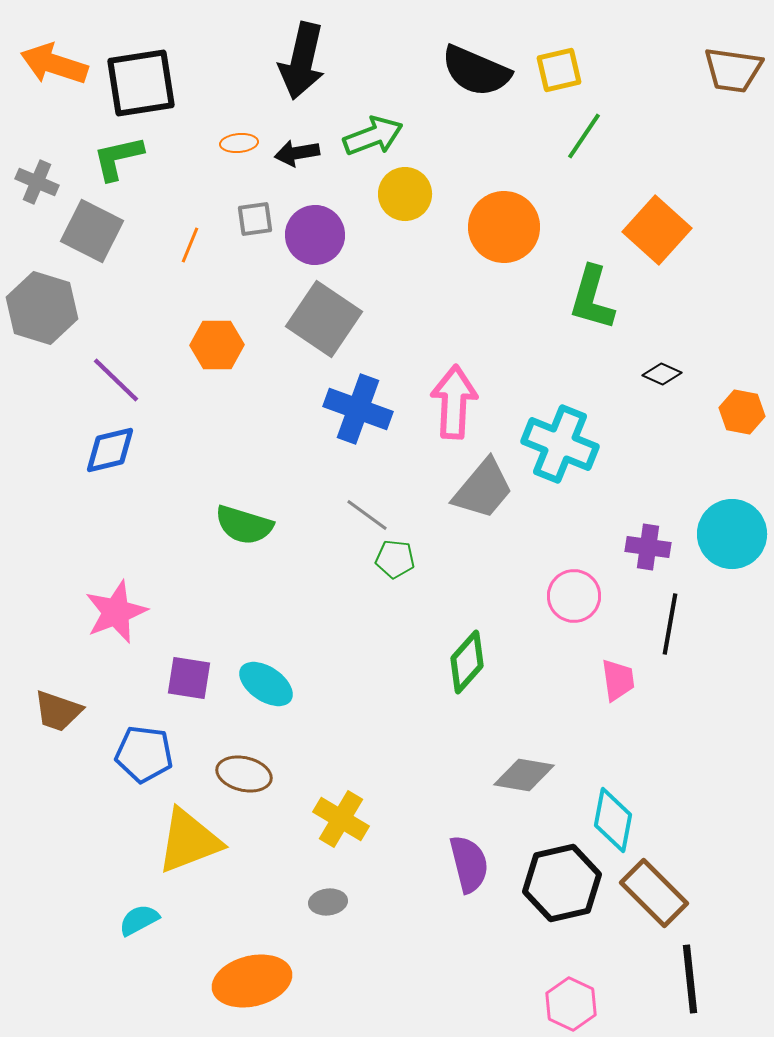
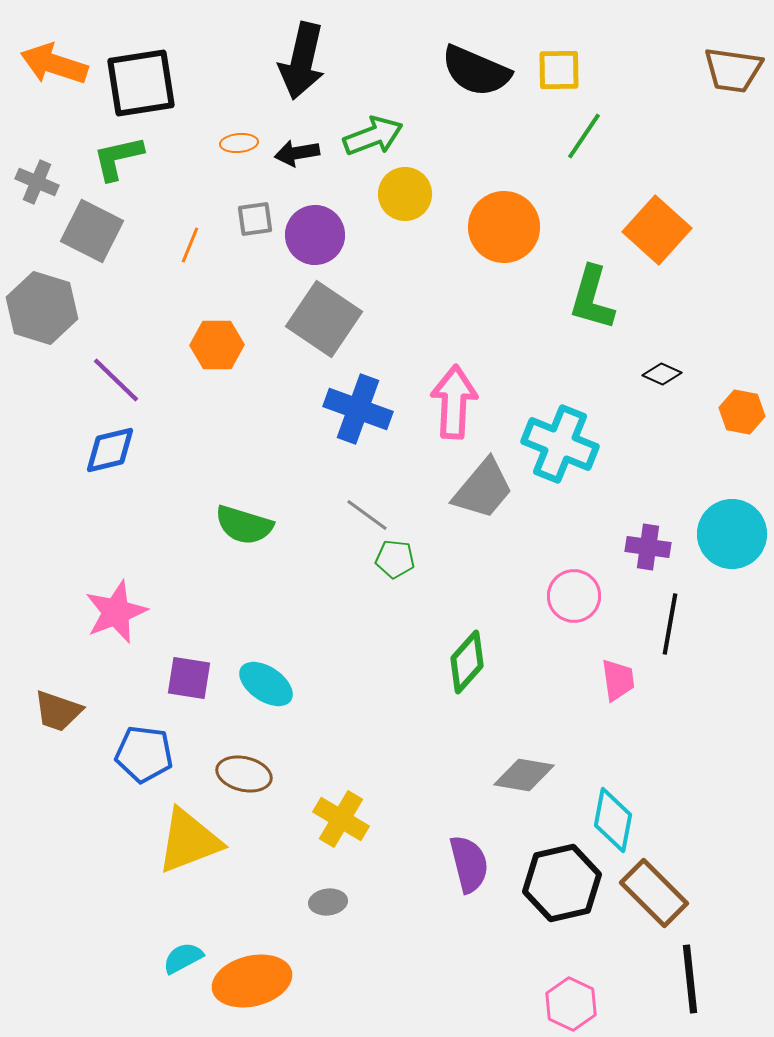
yellow square at (559, 70): rotated 12 degrees clockwise
cyan semicircle at (139, 920): moved 44 px right, 38 px down
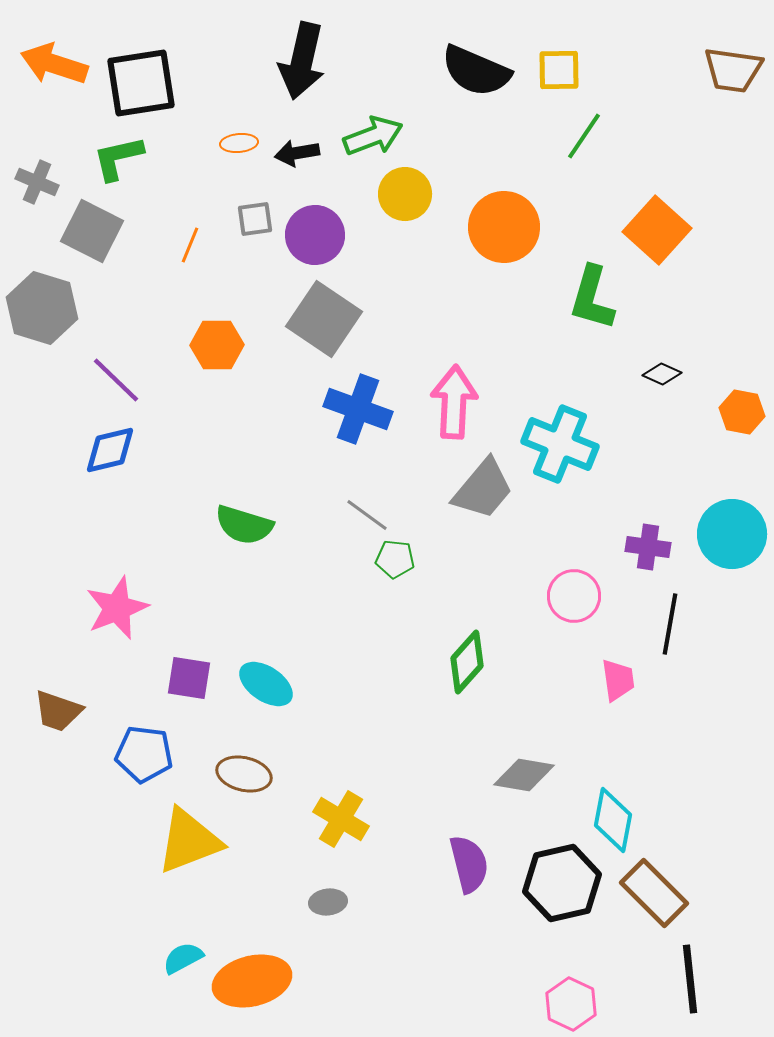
pink star at (116, 612): moved 1 px right, 4 px up
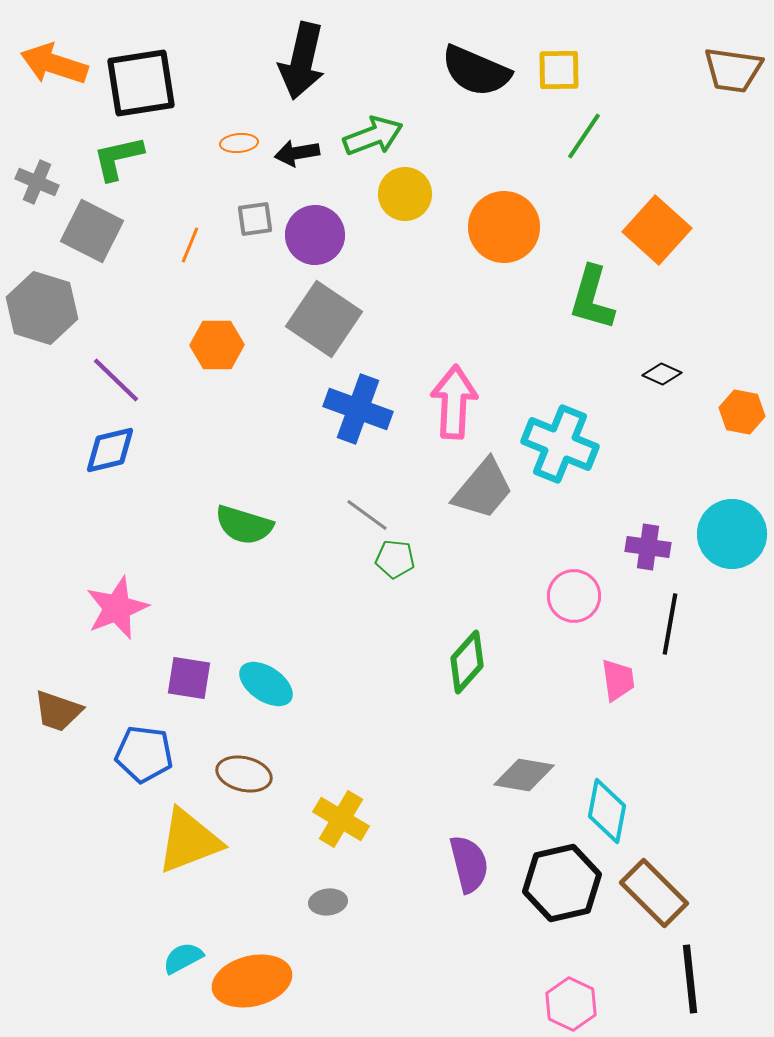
cyan diamond at (613, 820): moved 6 px left, 9 px up
